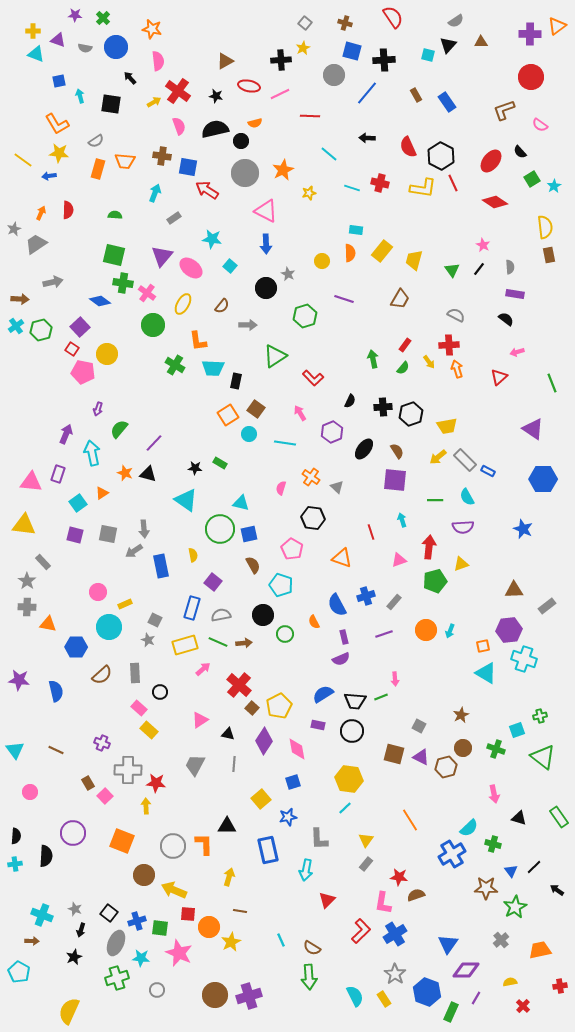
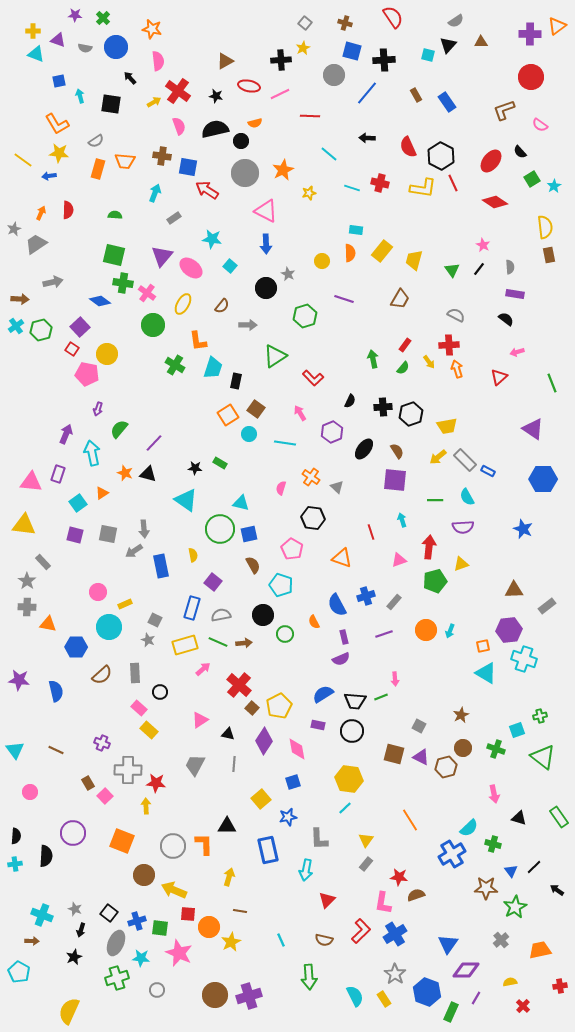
cyan trapezoid at (213, 368): rotated 75 degrees counterclockwise
pink pentagon at (83, 372): moved 4 px right, 2 px down
brown semicircle at (312, 948): moved 12 px right, 8 px up; rotated 18 degrees counterclockwise
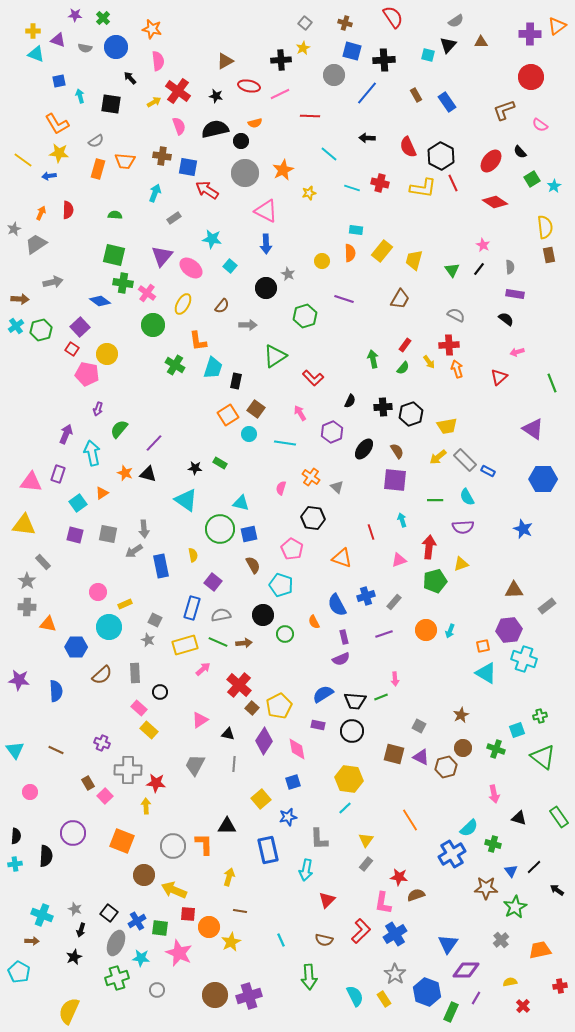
blue semicircle at (56, 691): rotated 10 degrees clockwise
blue cross at (137, 921): rotated 12 degrees counterclockwise
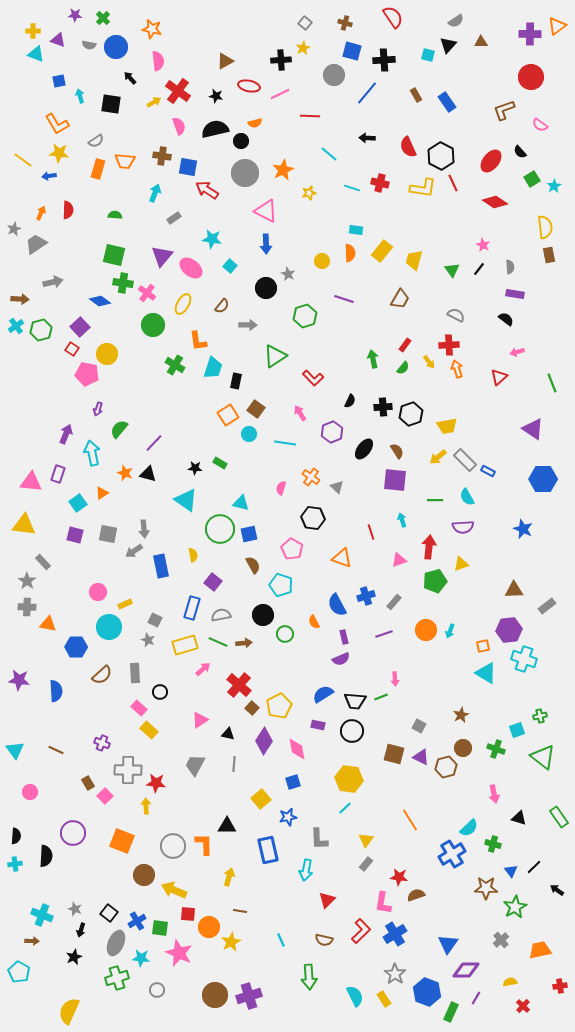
gray semicircle at (85, 48): moved 4 px right, 3 px up
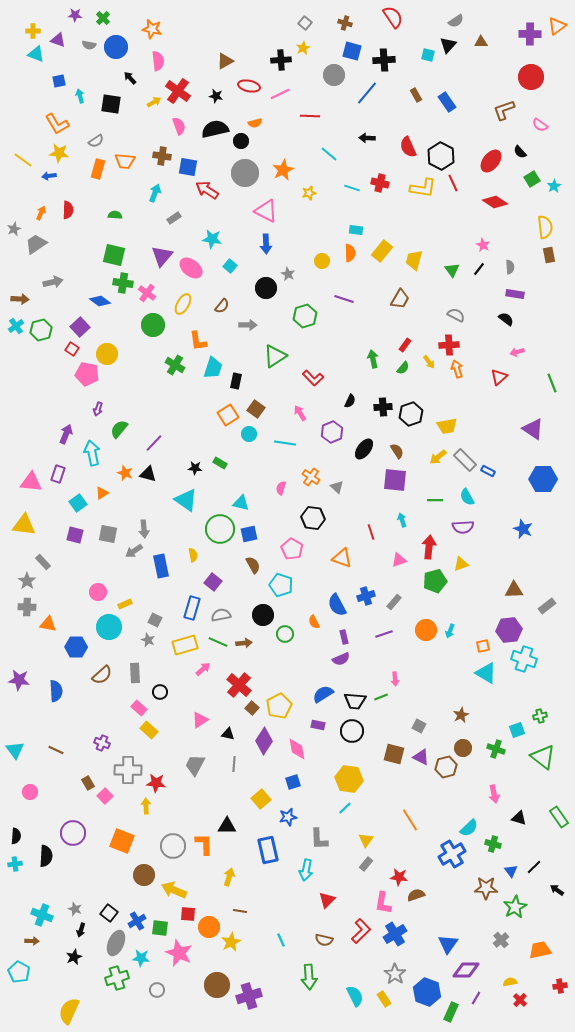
brown circle at (215, 995): moved 2 px right, 10 px up
red cross at (523, 1006): moved 3 px left, 6 px up
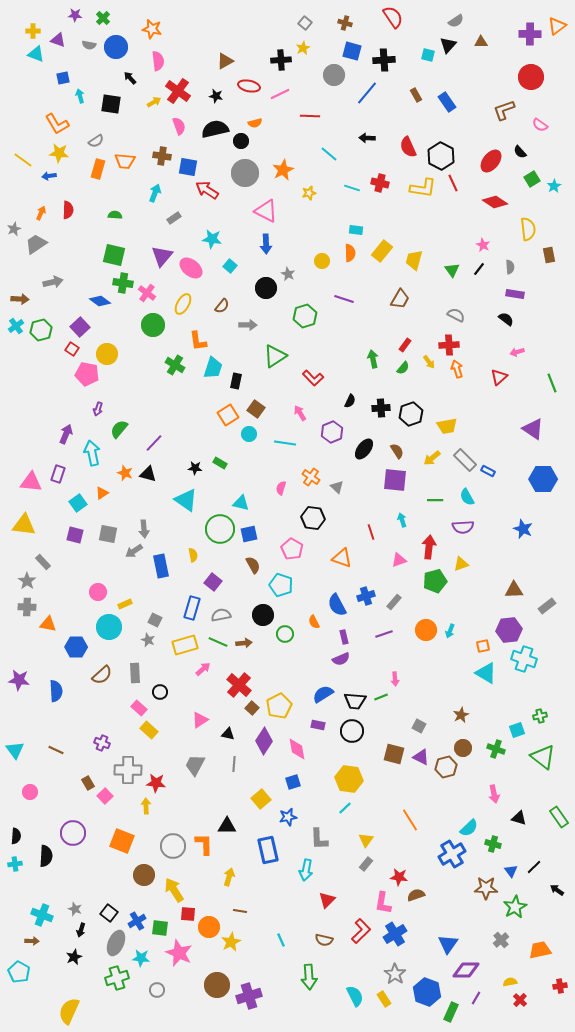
blue square at (59, 81): moved 4 px right, 3 px up
yellow semicircle at (545, 227): moved 17 px left, 2 px down
black cross at (383, 407): moved 2 px left, 1 px down
yellow arrow at (438, 457): moved 6 px left, 1 px down
yellow arrow at (174, 890): rotated 35 degrees clockwise
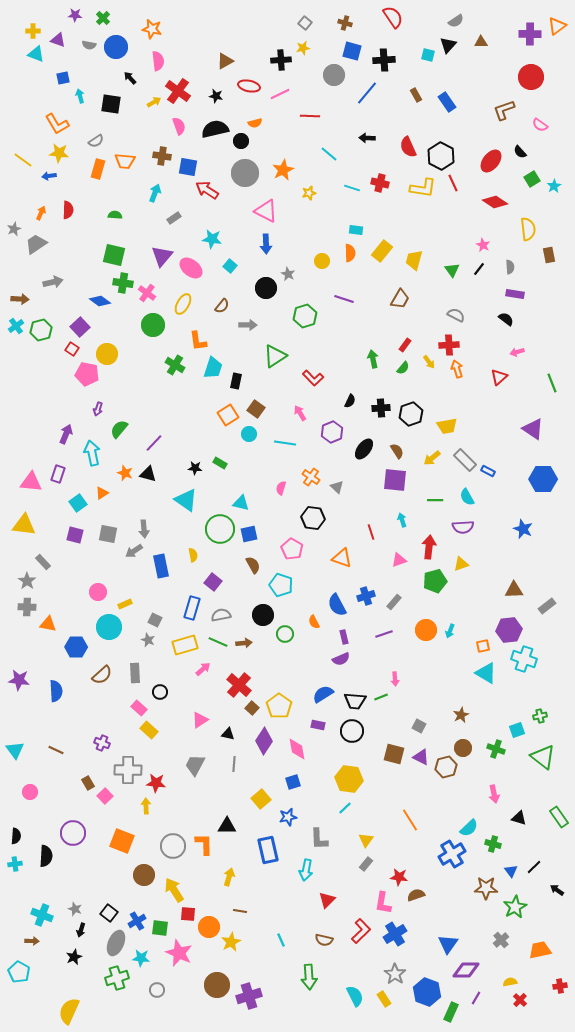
yellow star at (303, 48): rotated 16 degrees clockwise
yellow pentagon at (279, 706): rotated 10 degrees counterclockwise
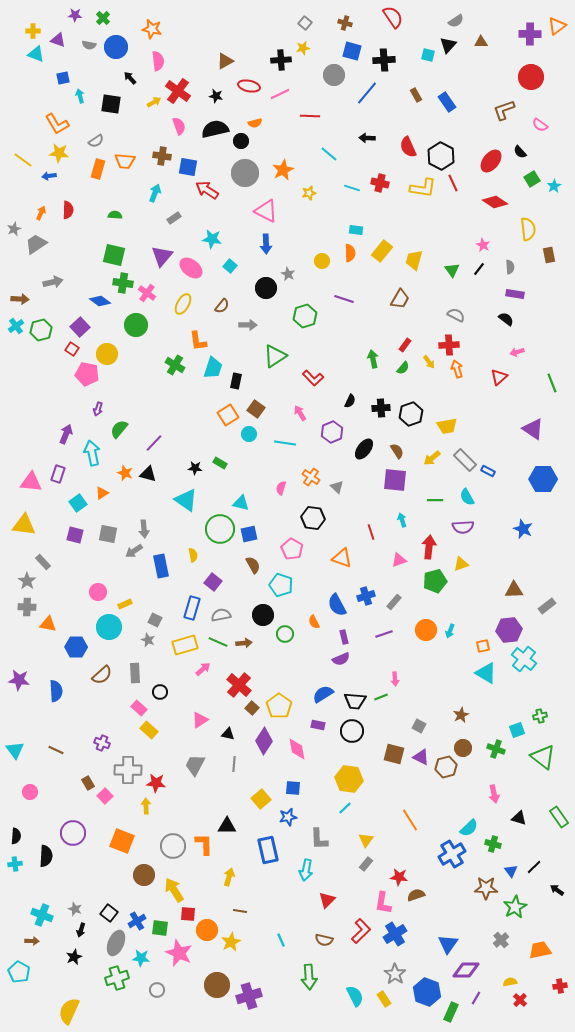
green circle at (153, 325): moved 17 px left
cyan cross at (524, 659): rotated 20 degrees clockwise
blue square at (293, 782): moved 6 px down; rotated 21 degrees clockwise
orange circle at (209, 927): moved 2 px left, 3 px down
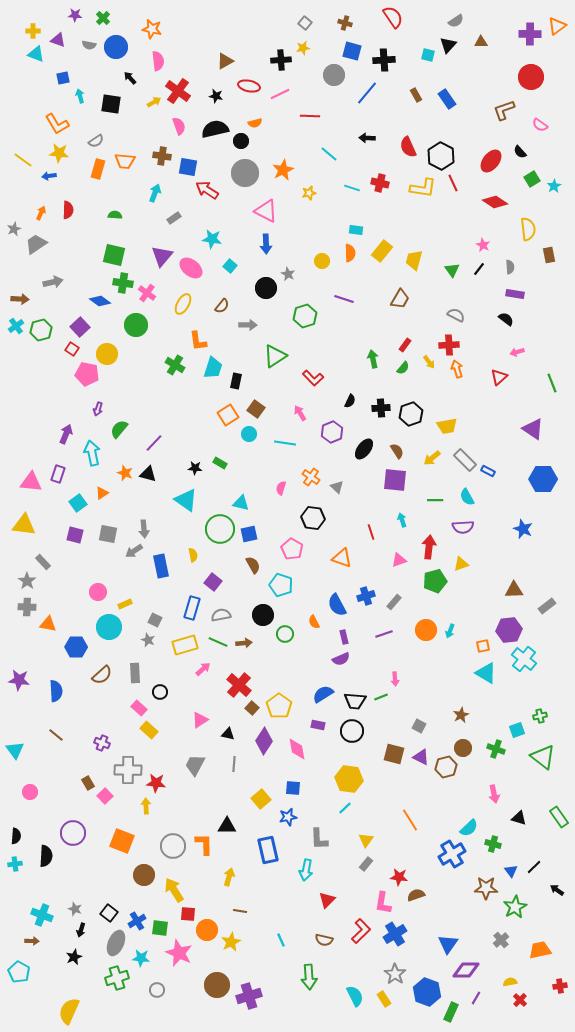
blue rectangle at (447, 102): moved 3 px up
brown line at (56, 750): moved 15 px up; rotated 14 degrees clockwise
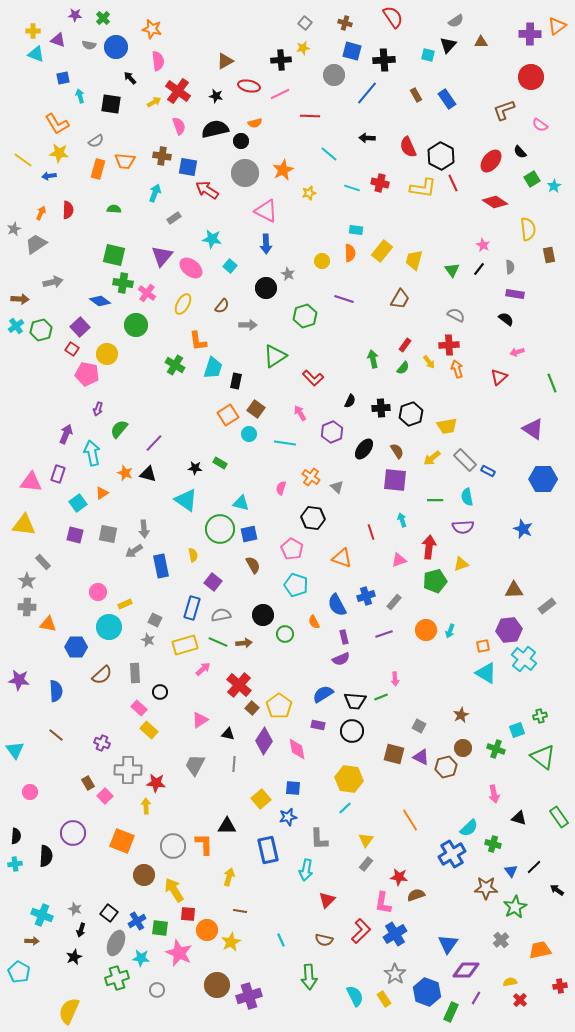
green semicircle at (115, 215): moved 1 px left, 6 px up
cyan semicircle at (467, 497): rotated 18 degrees clockwise
cyan pentagon at (281, 585): moved 15 px right
